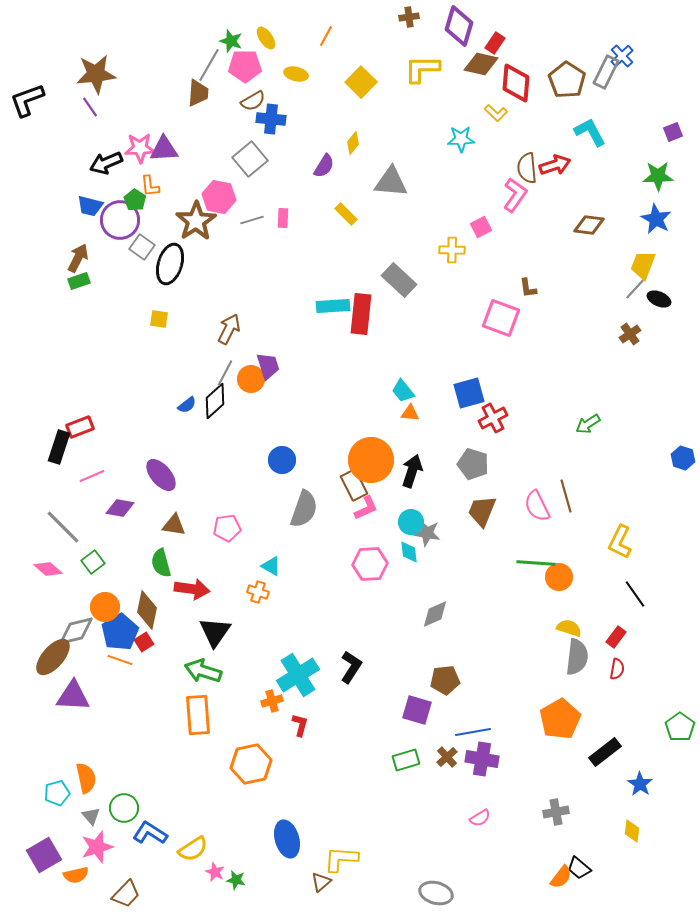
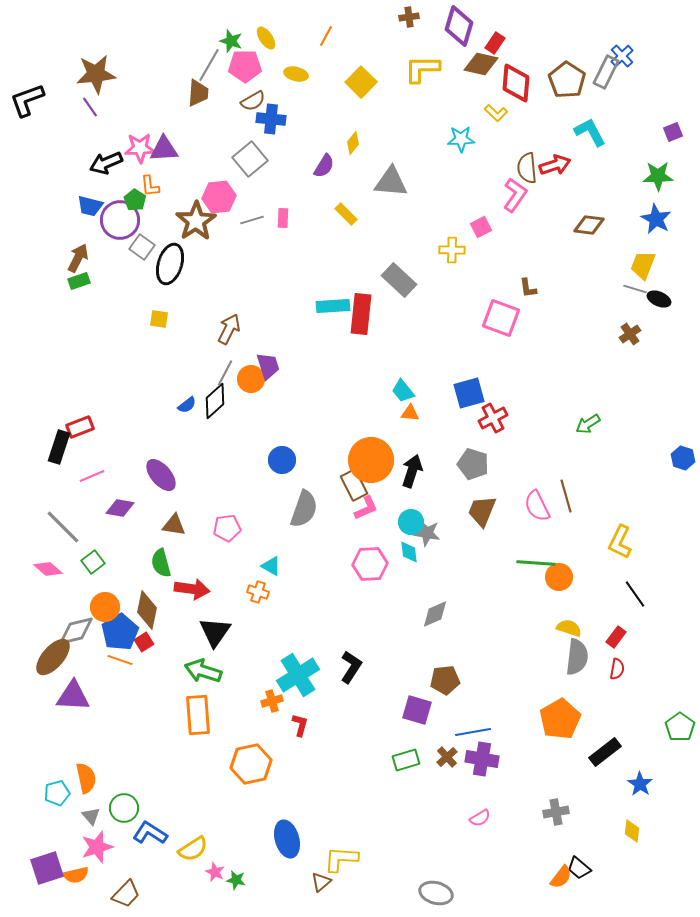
pink hexagon at (219, 197): rotated 16 degrees counterclockwise
gray line at (635, 289): rotated 65 degrees clockwise
purple square at (44, 855): moved 3 px right, 13 px down; rotated 12 degrees clockwise
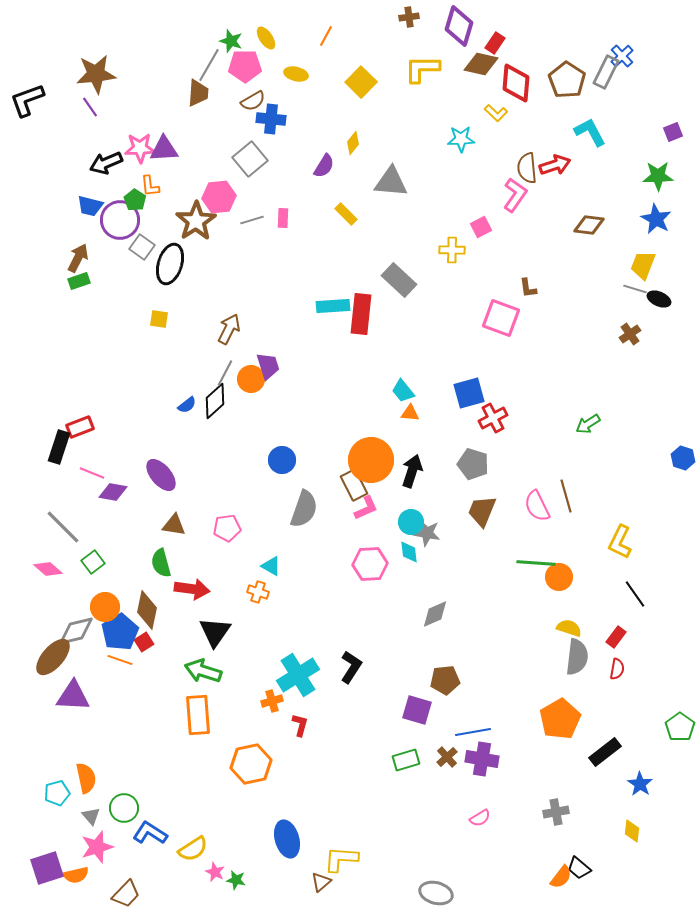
pink line at (92, 476): moved 3 px up; rotated 45 degrees clockwise
purple diamond at (120, 508): moved 7 px left, 16 px up
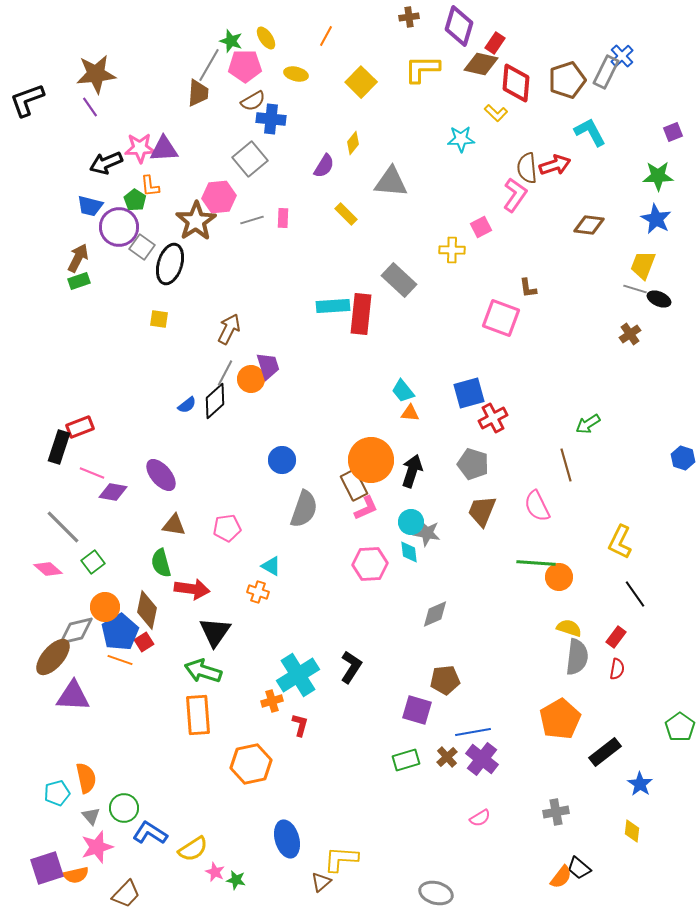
brown pentagon at (567, 80): rotated 21 degrees clockwise
purple circle at (120, 220): moved 1 px left, 7 px down
brown line at (566, 496): moved 31 px up
purple cross at (482, 759): rotated 28 degrees clockwise
